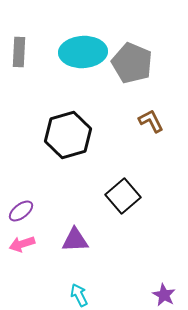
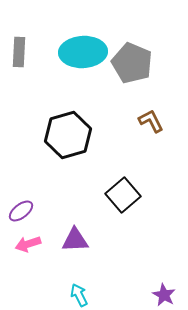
black square: moved 1 px up
pink arrow: moved 6 px right
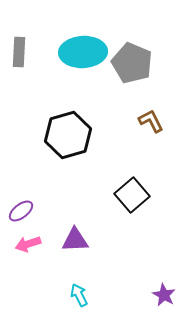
black square: moved 9 px right
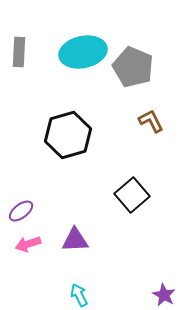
cyan ellipse: rotated 9 degrees counterclockwise
gray pentagon: moved 1 px right, 4 px down
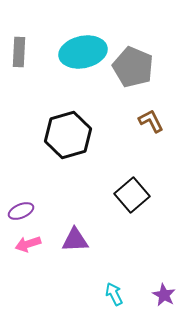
purple ellipse: rotated 15 degrees clockwise
cyan arrow: moved 35 px right, 1 px up
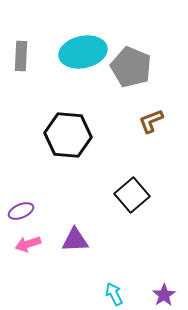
gray rectangle: moved 2 px right, 4 px down
gray pentagon: moved 2 px left
brown L-shape: rotated 84 degrees counterclockwise
black hexagon: rotated 21 degrees clockwise
purple star: rotated 10 degrees clockwise
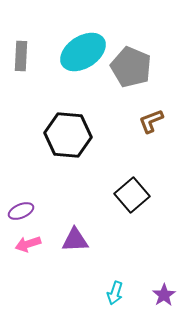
cyan ellipse: rotated 21 degrees counterclockwise
cyan arrow: moved 1 px right, 1 px up; rotated 135 degrees counterclockwise
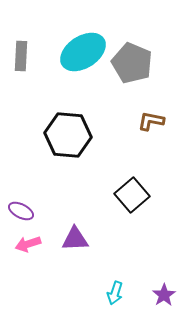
gray pentagon: moved 1 px right, 4 px up
brown L-shape: rotated 32 degrees clockwise
purple ellipse: rotated 50 degrees clockwise
purple triangle: moved 1 px up
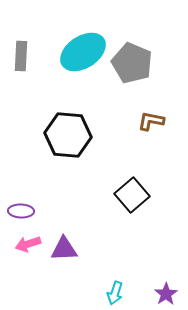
purple ellipse: rotated 25 degrees counterclockwise
purple triangle: moved 11 px left, 10 px down
purple star: moved 2 px right, 1 px up
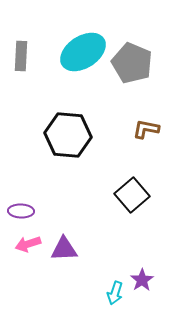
brown L-shape: moved 5 px left, 8 px down
purple star: moved 24 px left, 14 px up
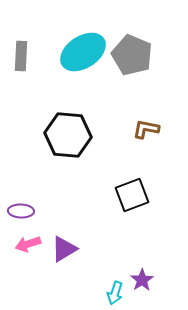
gray pentagon: moved 8 px up
black square: rotated 20 degrees clockwise
purple triangle: rotated 28 degrees counterclockwise
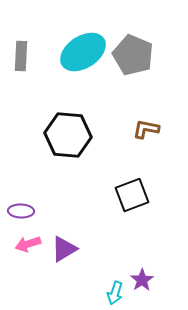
gray pentagon: moved 1 px right
